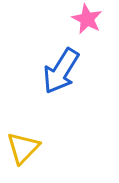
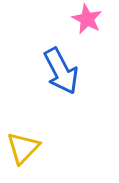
blue arrow: rotated 60 degrees counterclockwise
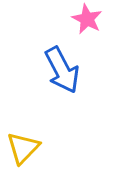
blue arrow: moved 1 px right, 1 px up
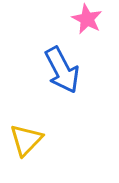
yellow triangle: moved 3 px right, 8 px up
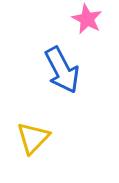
yellow triangle: moved 7 px right, 2 px up
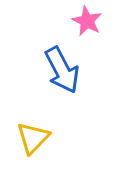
pink star: moved 2 px down
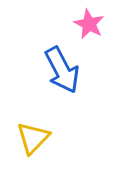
pink star: moved 2 px right, 3 px down
